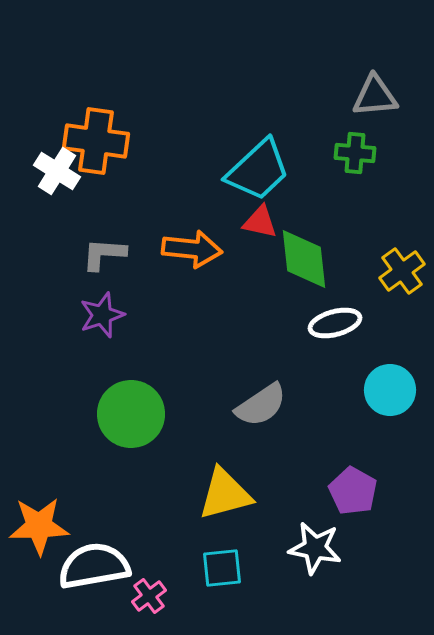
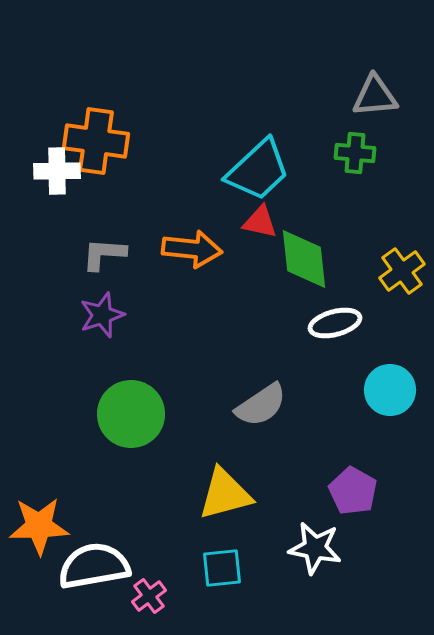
white cross: rotated 33 degrees counterclockwise
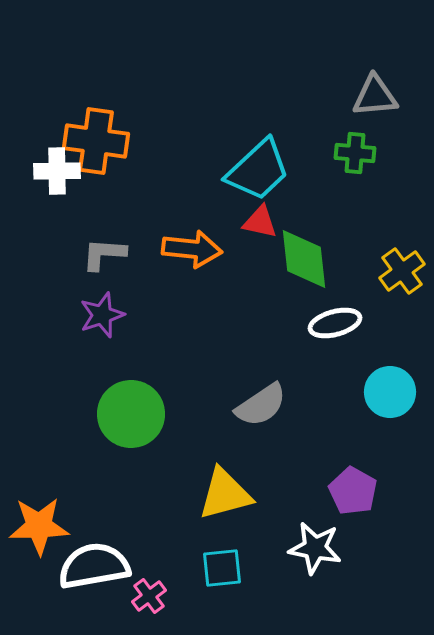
cyan circle: moved 2 px down
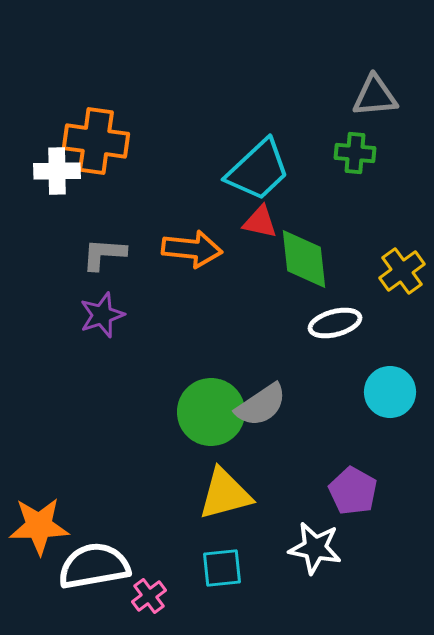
green circle: moved 80 px right, 2 px up
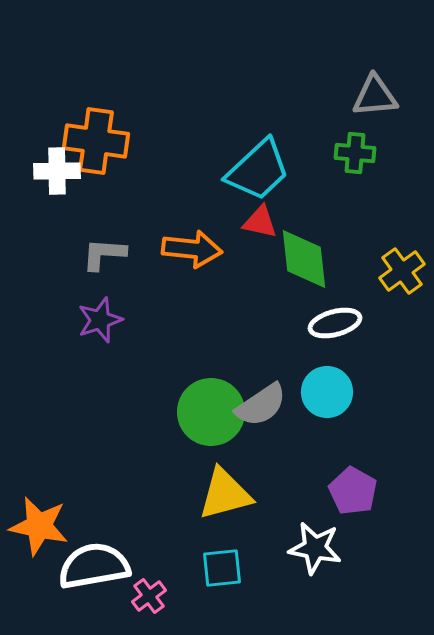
purple star: moved 2 px left, 5 px down
cyan circle: moved 63 px left
orange star: rotated 14 degrees clockwise
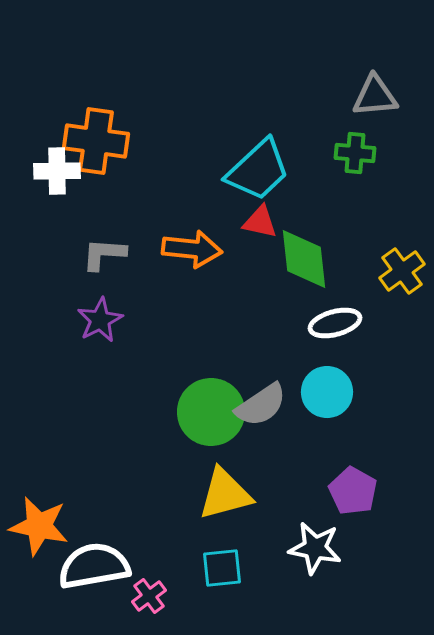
purple star: rotated 9 degrees counterclockwise
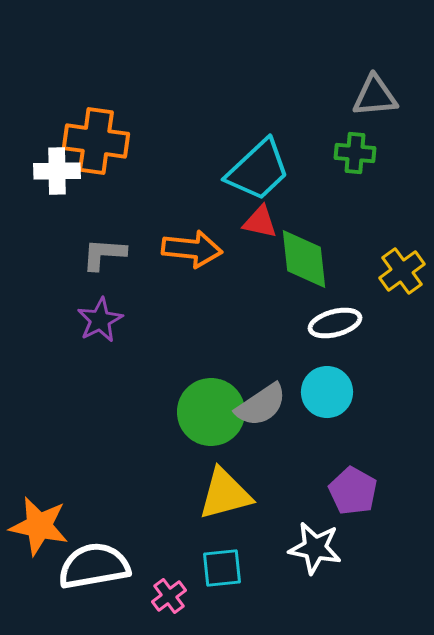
pink cross: moved 20 px right
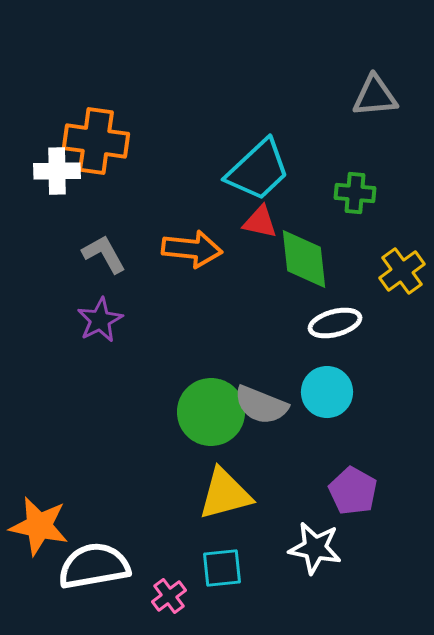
green cross: moved 40 px down
gray L-shape: rotated 57 degrees clockwise
gray semicircle: rotated 56 degrees clockwise
